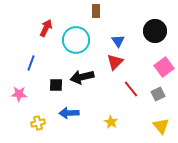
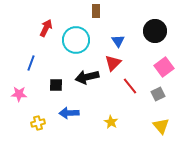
red triangle: moved 2 px left, 1 px down
black arrow: moved 5 px right
red line: moved 1 px left, 3 px up
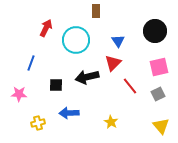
pink square: moved 5 px left; rotated 24 degrees clockwise
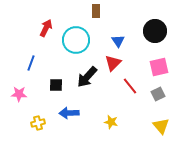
black arrow: rotated 35 degrees counterclockwise
yellow star: rotated 16 degrees counterclockwise
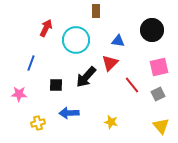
black circle: moved 3 px left, 1 px up
blue triangle: rotated 48 degrees counterclockwise
red triangle: moved 3 px left
black arrow: moved 1 px left
red line: moved 2 px right, 1 px up
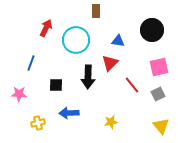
black arrow: moved 2 px right; rotated 40 degrees counterclockwise
yellow star: rotated 24 degrees counterclockwise
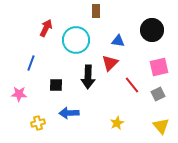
yellow star: moved 6 px right, 1 px down; rotated 16 degrees counterclockwise
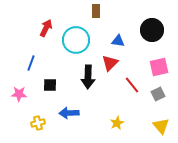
black square: moved 6 px left
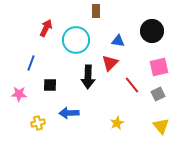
black circle: moved 1 px down
